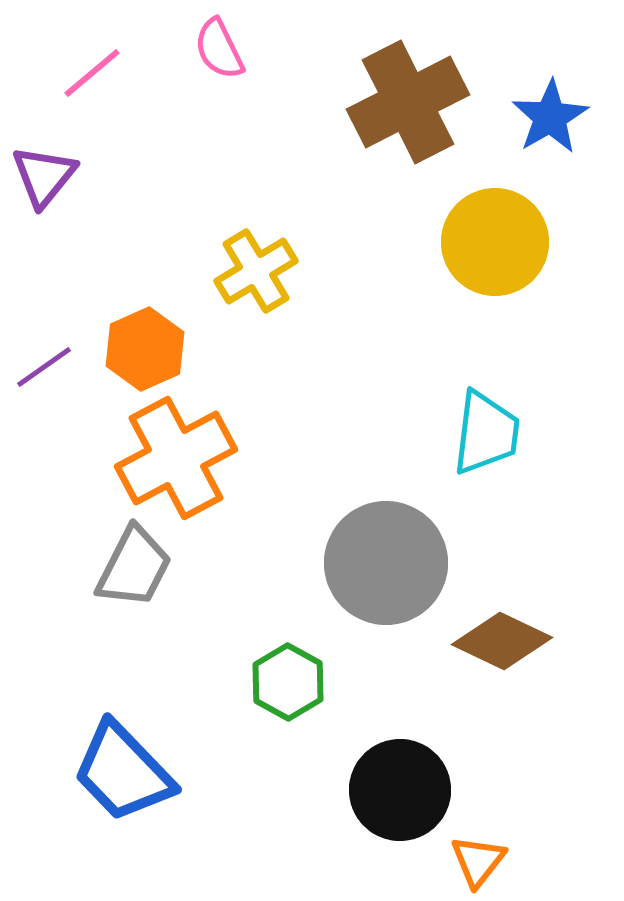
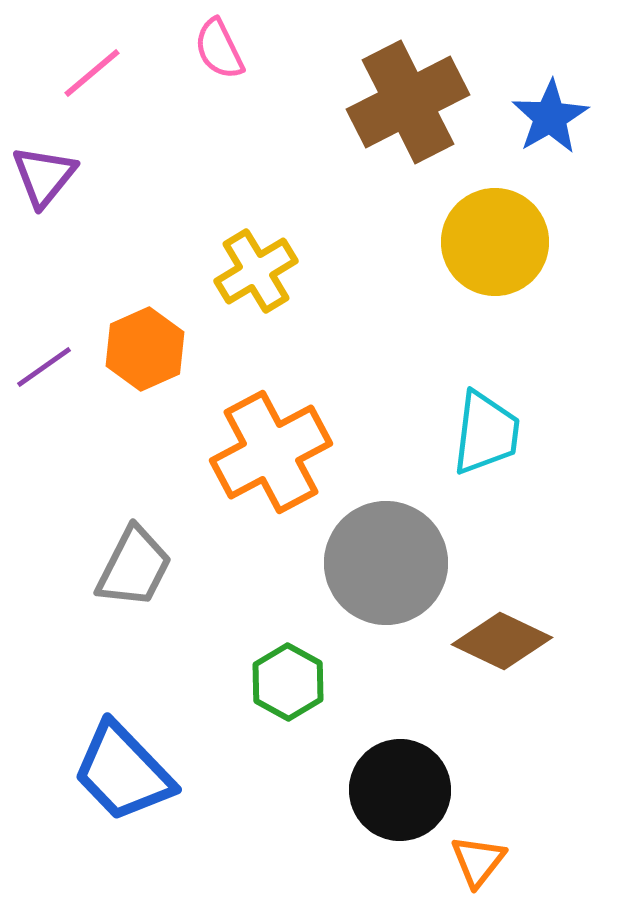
orange cross: moved 95 px right, 6 px up
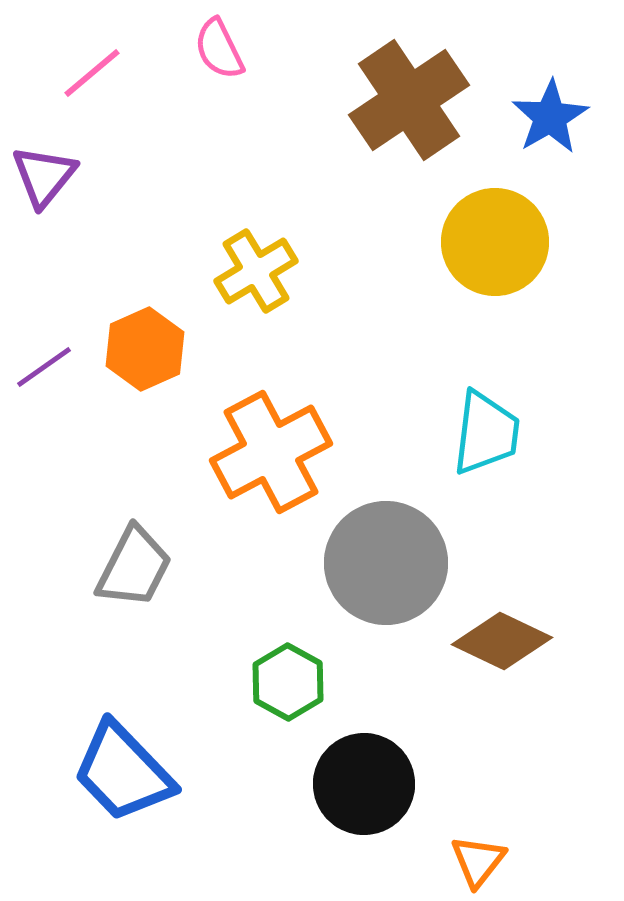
brown cross: moved 1 px right, 2 px up; rotated 7 degrees counterclockwise
black circle: moved 36 px left, 6 px up
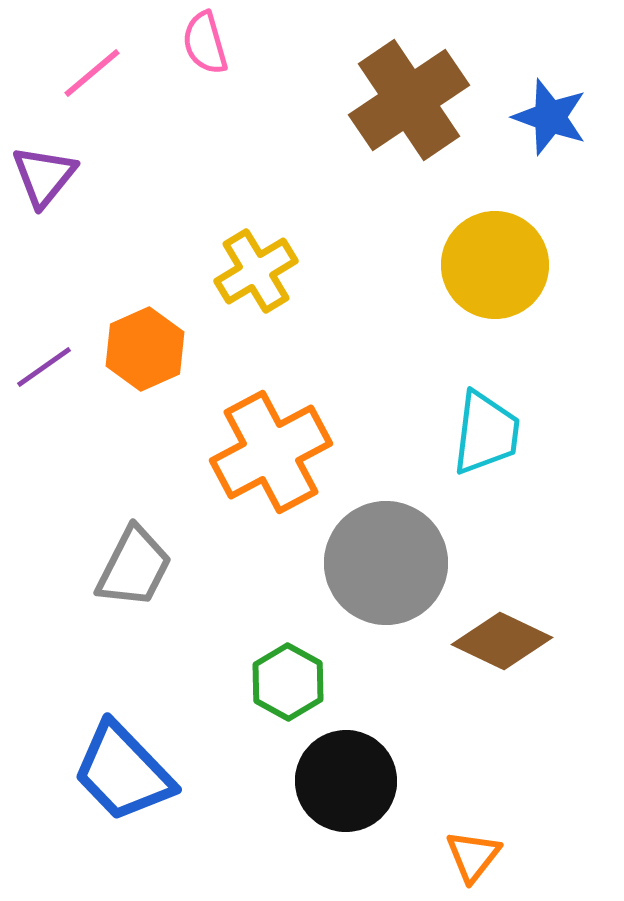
pink semicircle: moved 14 px left, 6 px up; rotated 10 degrees clockwise
blue star: rotated 22 degrees counterclockwise
yellow circle: moved 23 px down
black circle: moved 18 px left, 3 px up
orange triangle: moved 5 px left, 5 px up
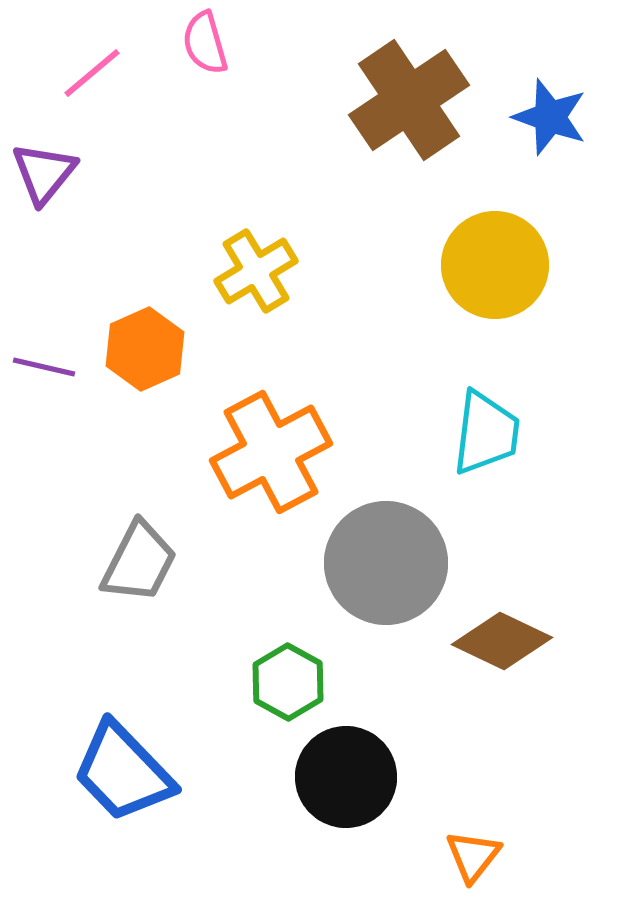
purple triangle: moved 3 px up
purple line: rotated 48 degrees clockwise
gray trapezoid: moved 5 px right, 5 px up
black circle: moved 4 px up
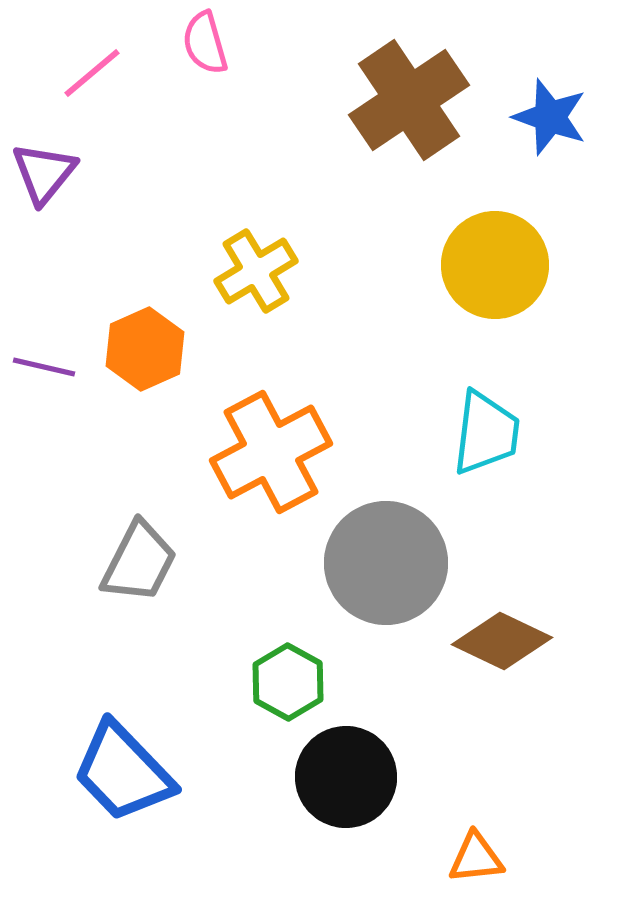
orange triangle: moved 3 px right, 2 px down; rotated 46 degrees clockwise
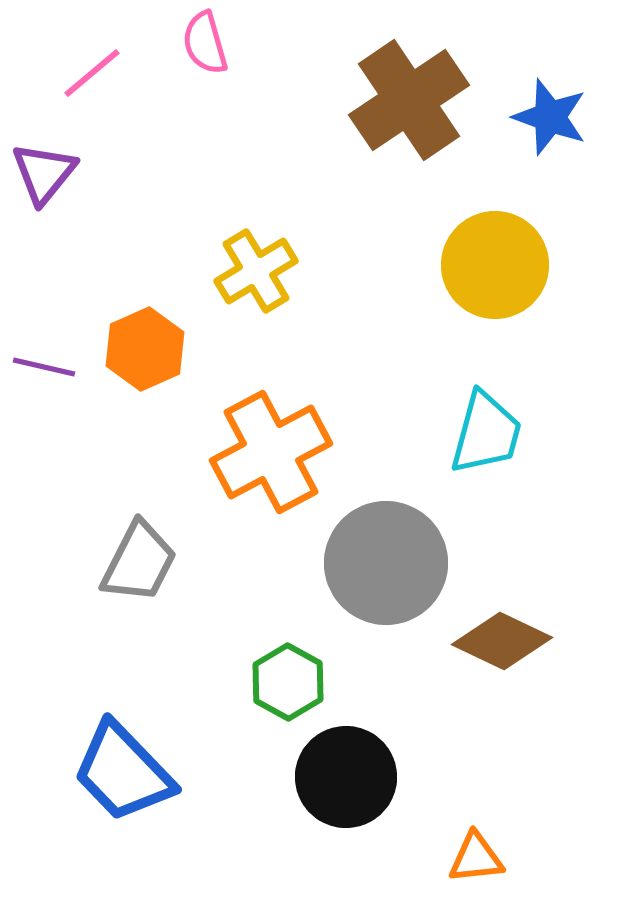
cyan trapezoid: rotated 8 degrees clockwise
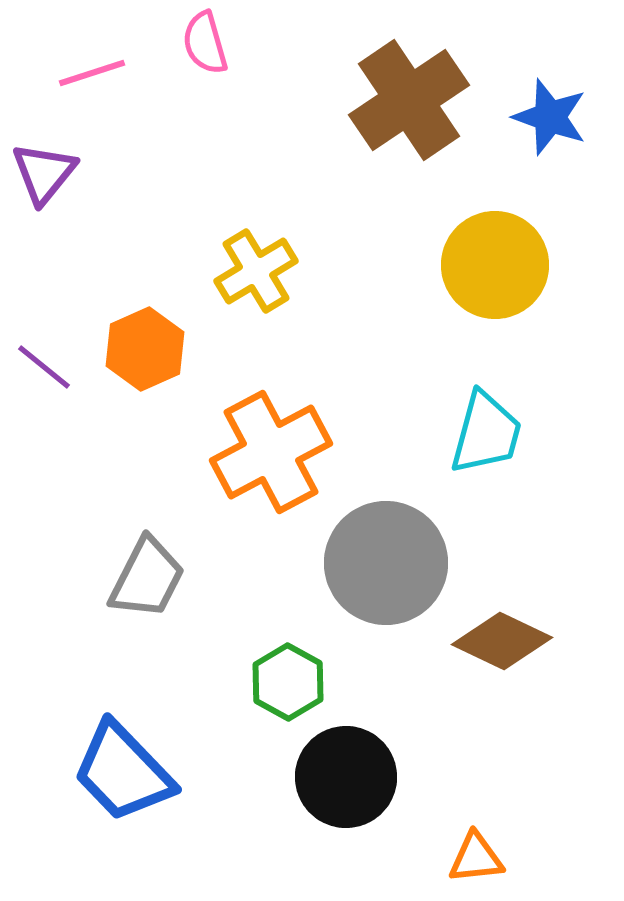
pink line: rotated 22 degrees clockwise
purple line: rotated 26 degrees clockwise
gray trapezoid: moved 8 px right, 16 px down
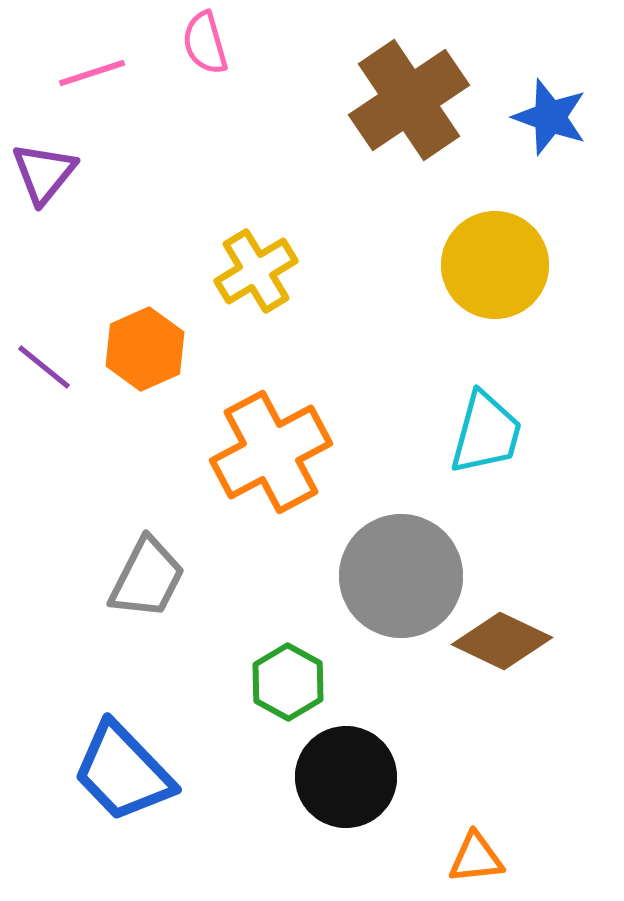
gray circle: moved 15 px right, 13 px down
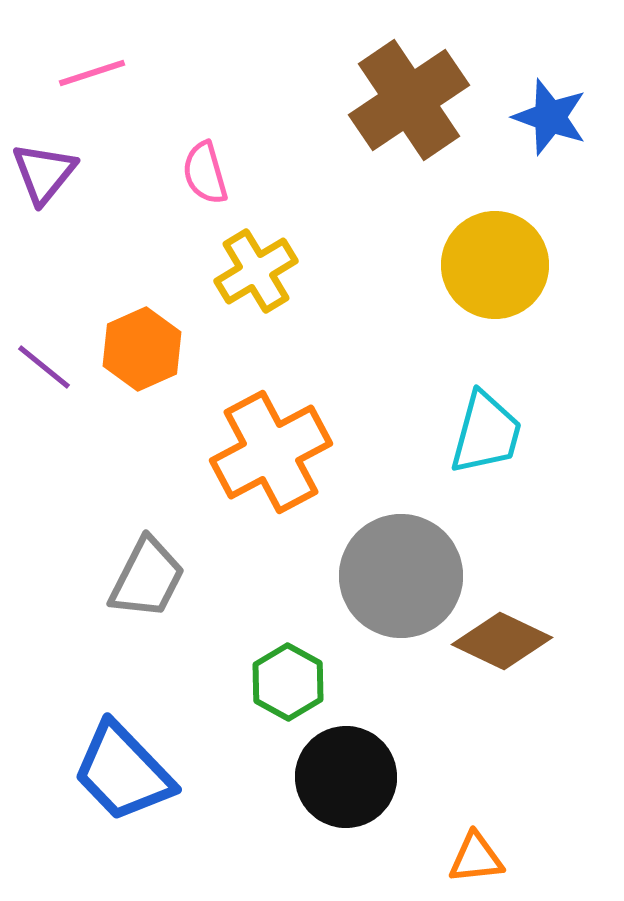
pink semicircle: moved 130 px down
orange hexagon: moved 3 px left
